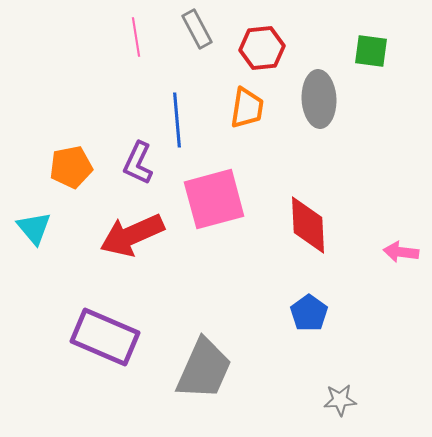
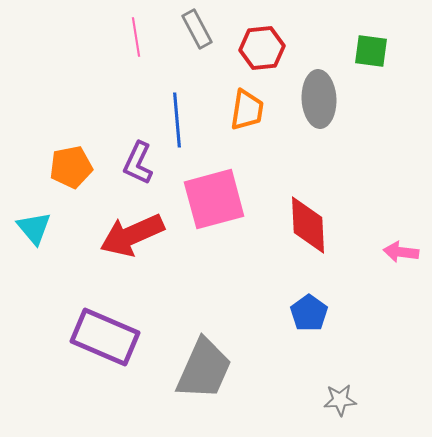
orange trapezoid: moved 2 px down
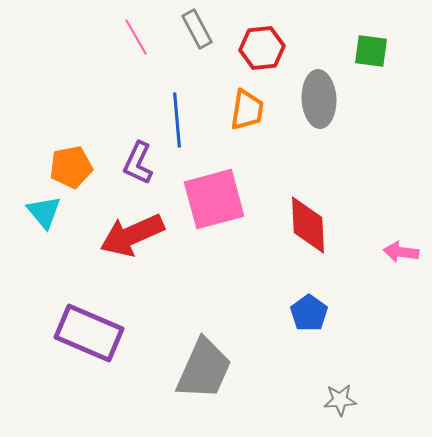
pink line: rotated 21 degrees counterclockwise
cyan triangle: moved 10 px right, 16 px up
purple rectangle: moved 16 px left, 4 px up
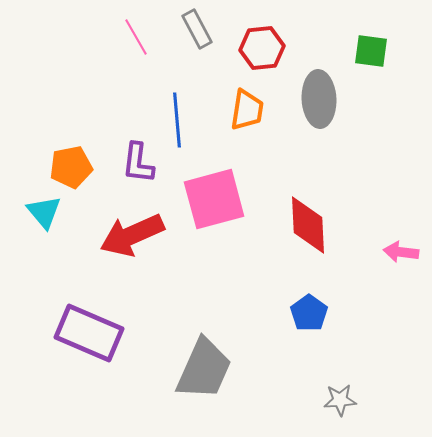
purple L-shape: rotated 18 degrees counterclockwise
